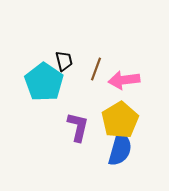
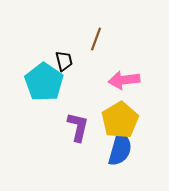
brown line: moved 30 px up
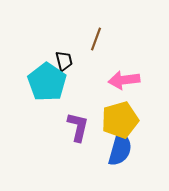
cyan pentagon: moved 3 px right
yellow pentagon: rotated 15 degrees clockwise
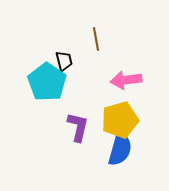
brown line: rotated 30 degrees counterclockwise
pink arrow: moved 2 px right
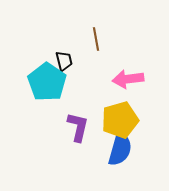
pink arrow: moved 2 px right, 1 px up
